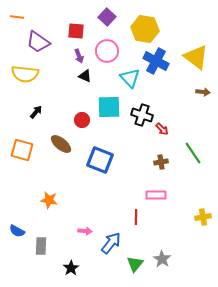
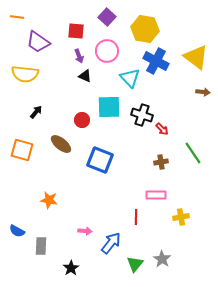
yellow cross: moved 22 px left
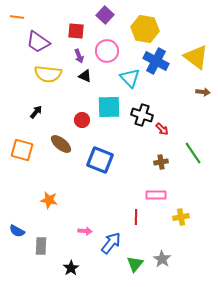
purple square: moved 2 px left, 2 px up
yellow semicircle: moved 23 px right
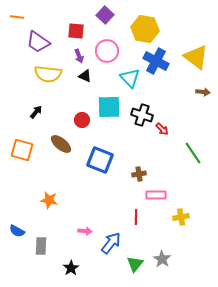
brown cross: moved 22 px left, 12 px down
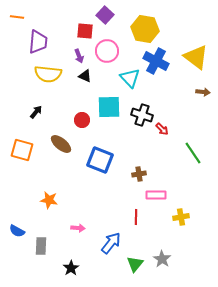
red square: moved 9 px right
purple trapezoid: rotated 120 degrees counterclockwise
pink arrow: moved 7 px left, 3 px up
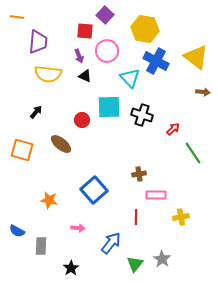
red arrow: moved 11 px right; rotated 88 degrees counterclockwise
blue square: moved 6 px left, 30 px down; rotated 28 degrees clockwise
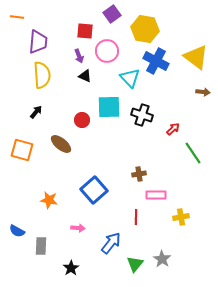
purple square: moved 7 px right, 1 px up; rotated 12 degrees clockwise
yellow semicircle: moved 6 px left, 1 px down; rotated 100 degrees counterclockwise
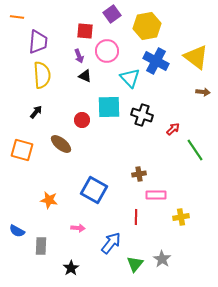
yellow hexagon: moved 2 px right, 3 px up; rotated 20 degrees counterclockwise
green line: moved 2 px right, 3 px up
blue square: rotated 20 degrees counterclockwise
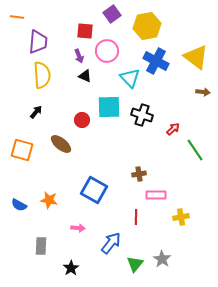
blue semicircle: moved 2 px right, 26 px up
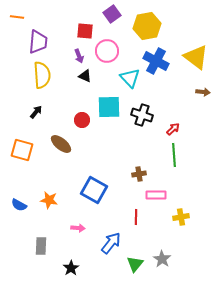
green line: moved 21 px left, 5 px down; rotated 30 degrees clockwise
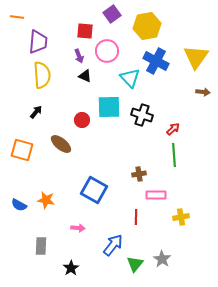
yellow triangle: rotated 28 degrees clockwise
orange star: moved 3 px left
blue arrow: moved 2 px right, 2 px down
